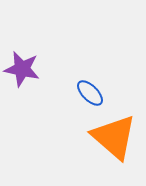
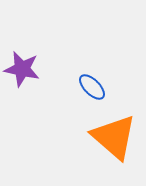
blue ellipse: moved 2 px right, 6 px up
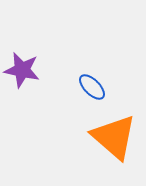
purple star: moved 1 px down
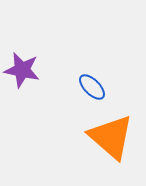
orange triangle: moved 3 px left
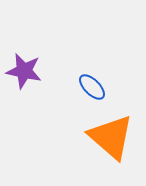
purple star: moved 2 px right, 1 px down
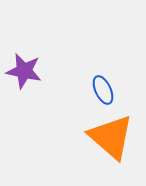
blue ellipse: moved 11 px right, 3 px down; rotated 20 degrees clockwise
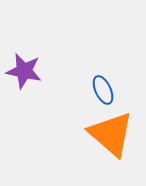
orange triangle: moved 3 px up
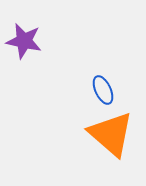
purple star: moved 30 px up
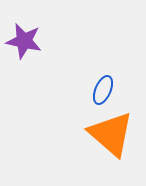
blue ellipse: rotated 48 degrees clockwise
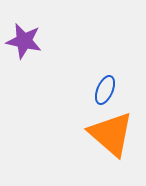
blue ellipse: moved 2 px right
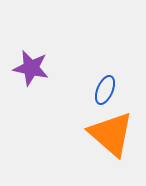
purple star: moved 7 px right, 27 px down
